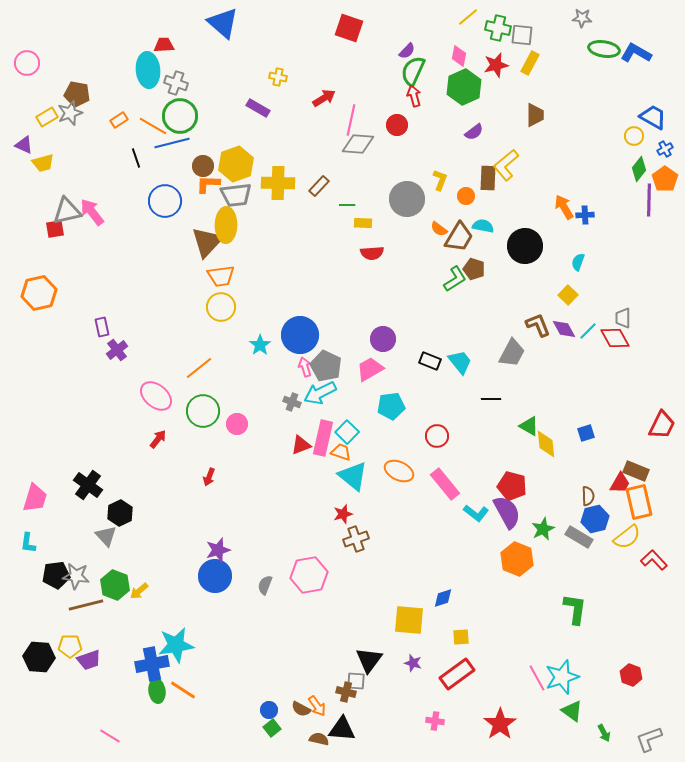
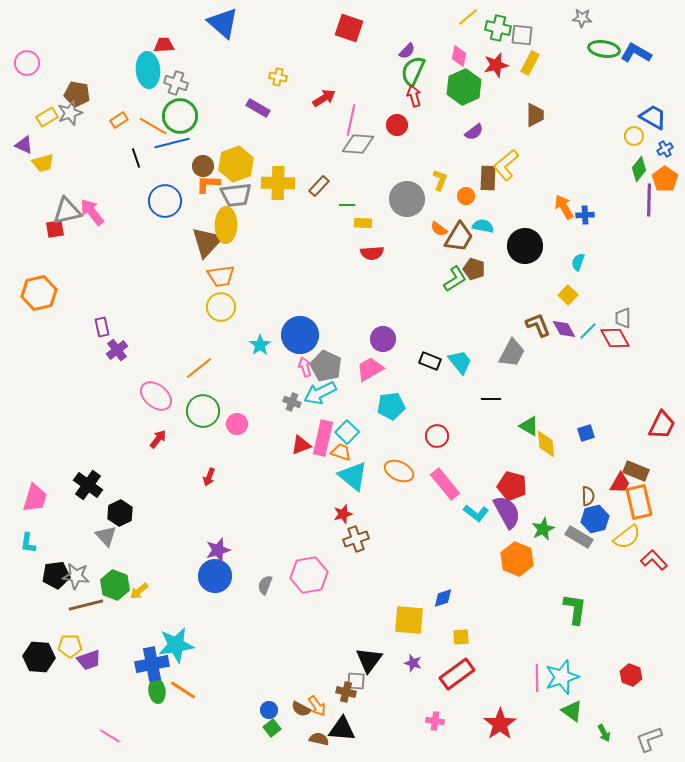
pink line at (537, 678): rotated 28 degrees clockwise
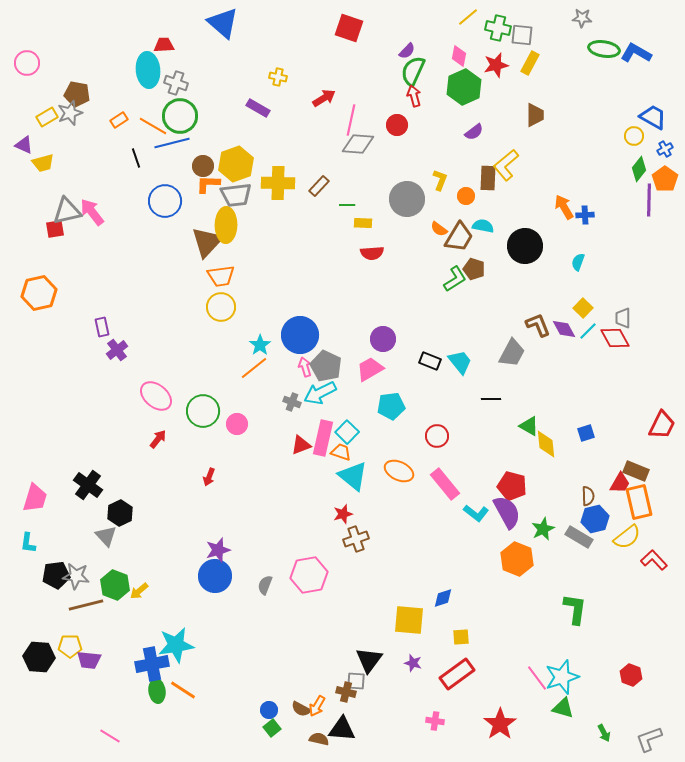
yellow square at (568, 295): moved 15 px right, 13 px down
orange line at (199, 368): moved 55 px right
purple trapezoid at (89, 660): rotated 25 degrees clockwise
pink line at (537, 678): rotated 36 degrees counterclockwise
orange arrow at (317, 706): rotated 65 degrees clockwise
green triangle at (572, 711): moved 9 px left, 3 px up; rotated 20 degrees counterclockwise
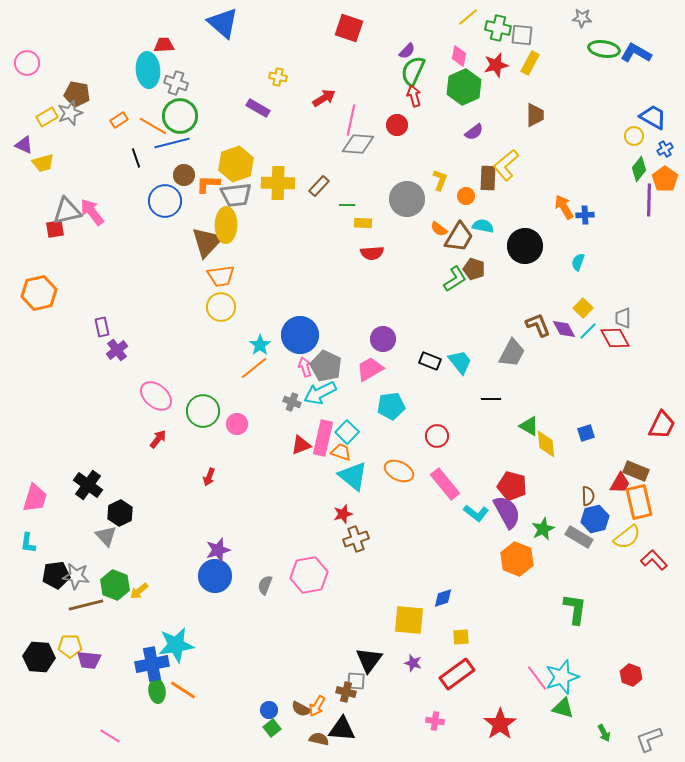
brown circle at (203, 166): moved 19 px left, 9 px down
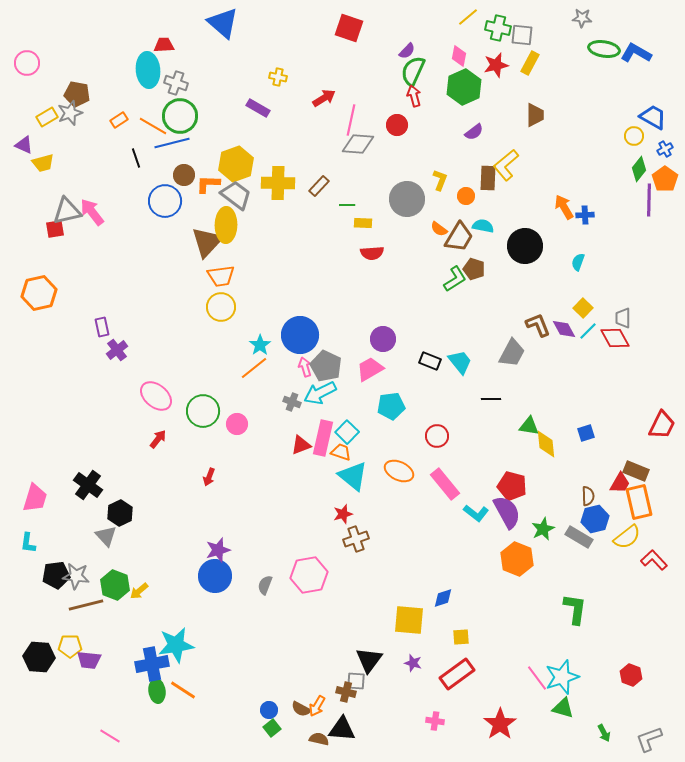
gray trapezoid at (236, 195): rotated 136 degrees counterclockwise
green triangle at (529, 426): rotated 20 degrees counterclockwise
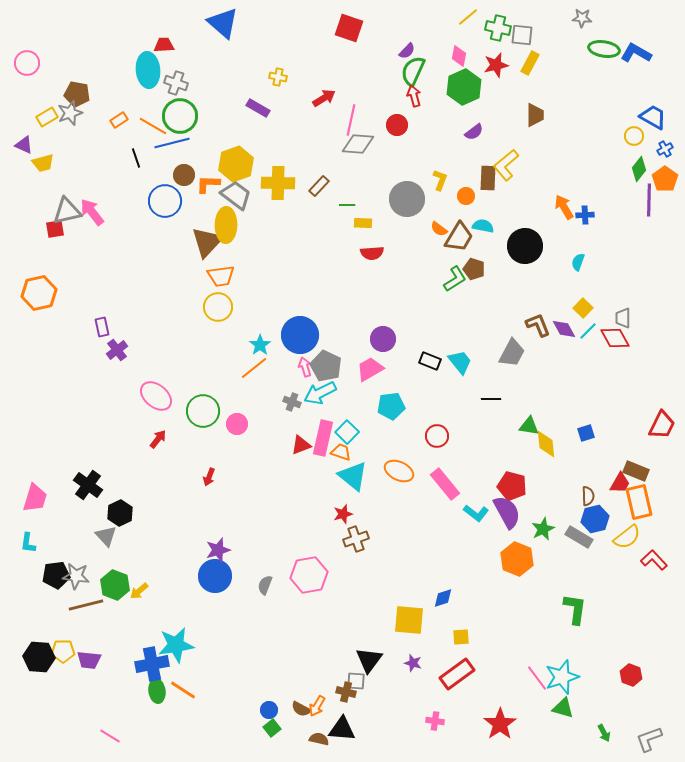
yellow circle at (221, 307): moved 3 px left
yellow pentagon at (70, 646): moved 7 px left, 5 px down
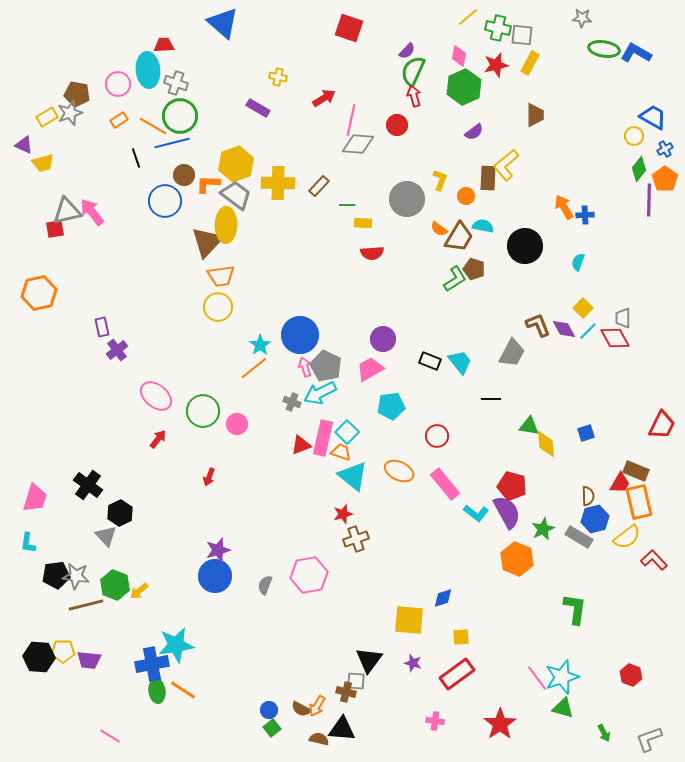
pink circle at (27, 63): moved 91 px right, 21 px down
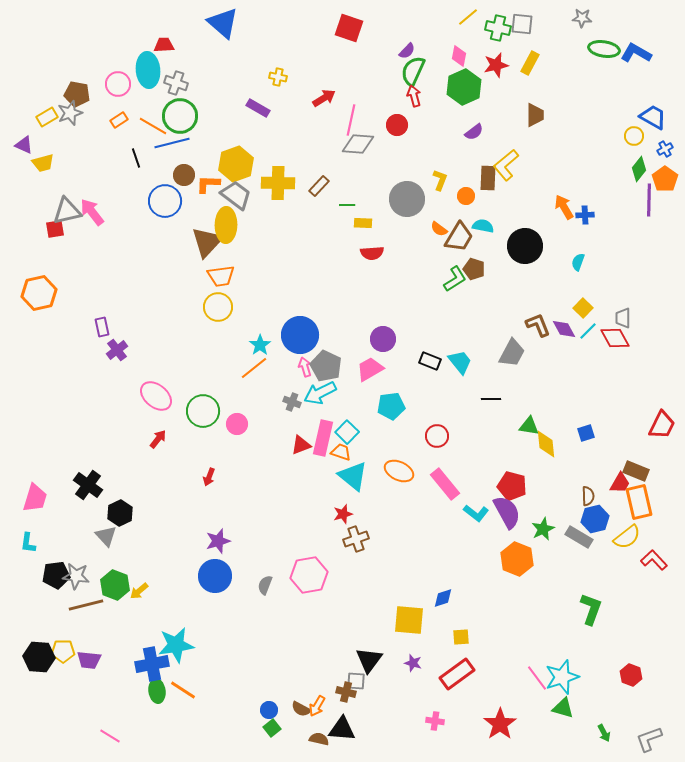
gray square at (522, 35): moved 11 px up
purple star at (218, 550): moved 9 px up
green L-shape at (575, 609): moved 16 px right; rotated 12 degrees clockwise
